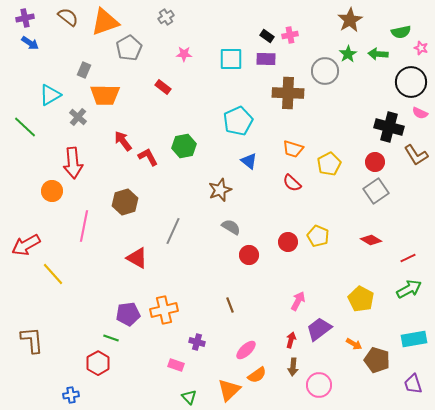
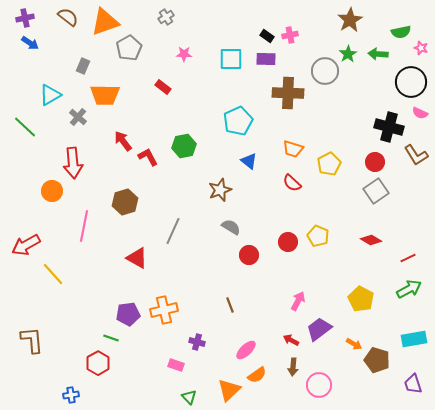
gray rectangle at (84, 70): moved 1 px left, 4 px up
red arrow at (291, 340): rotated 77 degrees counterclockwise
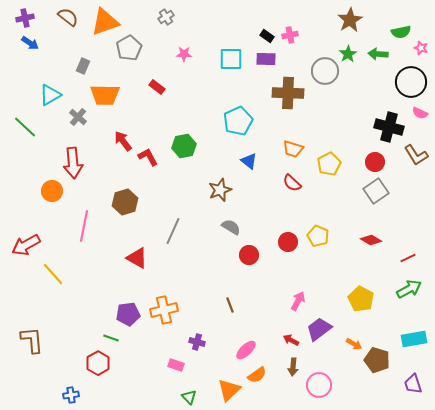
red rectangle at (163, 87): moved 6 px left
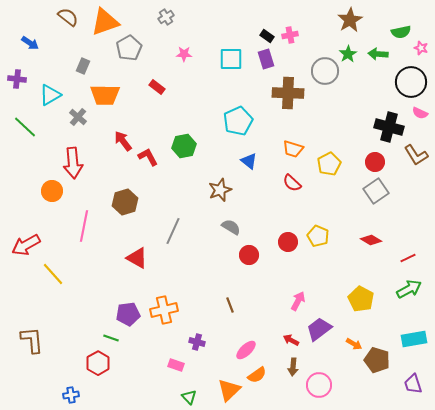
purple cross at (25, 18): moved 8 px left, 61 px down; rotated 18 degrees clockwise
purple rectangle at (266, 59): rotated 72 degrees clockwise
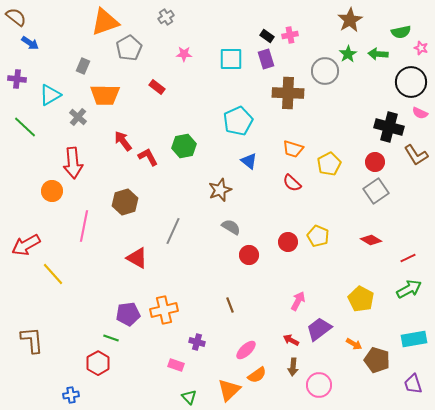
brown semicircle at (68, 17): moved 52 px left
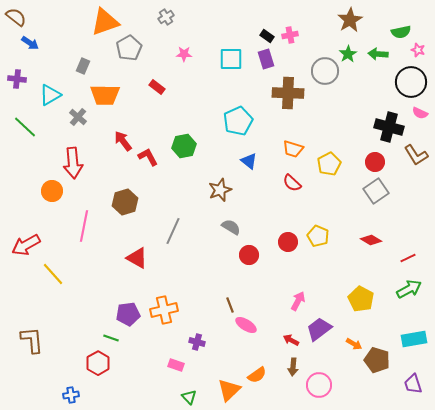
pink star at (421, 48): moved 3 px left, 2 px down
pink ellipse at (246, 350): moved 25 px up; rotated 75 degrees clockwise
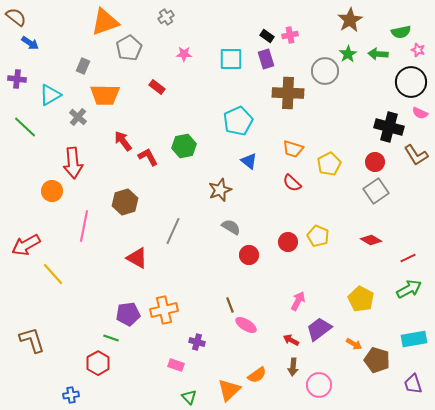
brown L-shape at (32, 340): rotated 12 degrees counterclockwise
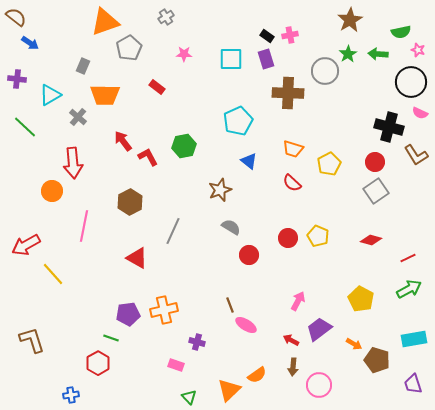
brown hexagon at (125, 202): moved 5 px right; rotated 10 degrees counterclockwise
red diamond at (371, 240): rotated 15 degrees counterclockwise
red circle at (288, 242): moved 4 px up
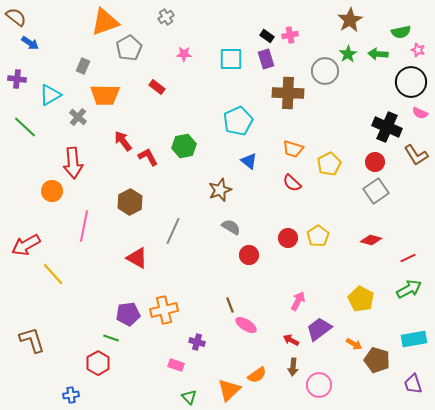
black cross at (389, 127): moved 2 px left; rotated 8 degrees clockwise
yellow pentagon at (318, 236): rotated 15 degrees clockwise
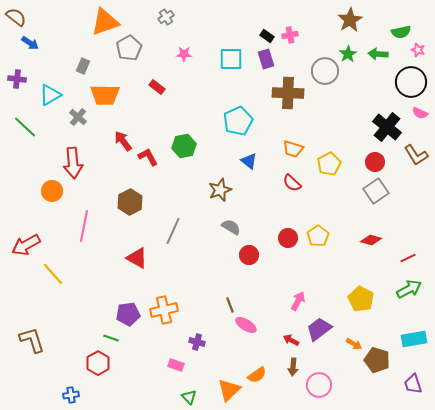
black cross at (387, 127): rotated 16 degrees clockwise
